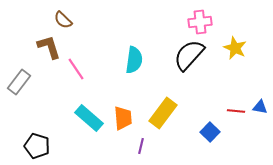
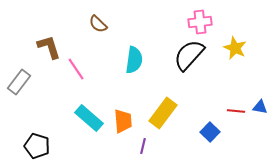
brown semicircle: moved 35 px right, 4 px down
orange trapezoid: moved 3 px down
purple line: moved 2 px right
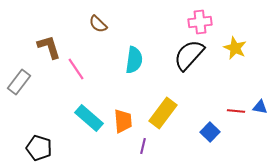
black pentagon: moved 2 px right, 2 px down
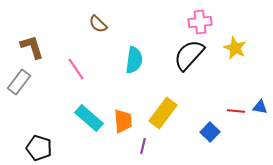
brown L-shape: moved 17 px left
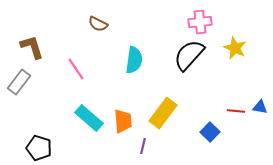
brown semicircle: rotated 18 degrees counterclockwise
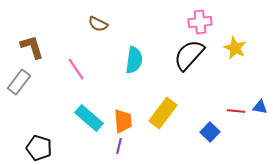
purple line: moved 24 px left
